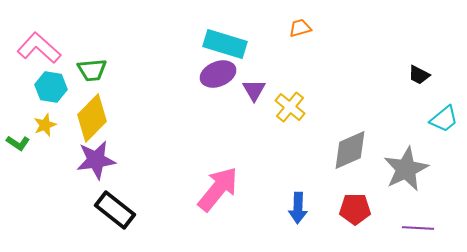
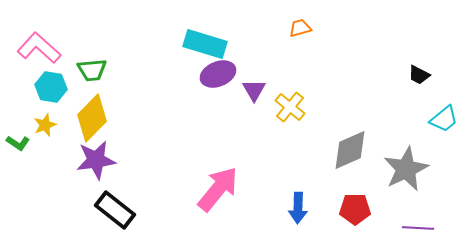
cyan rectangle: moved 20 px left
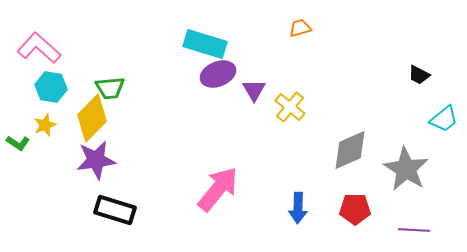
green trapezoid: moved 18 px right, 18 px down
gray star: rotated 15 degrees counterclockwise
black rectangle: rotated 21 degrees counterclockwise
purple line: moved 4 px left, 2 px down
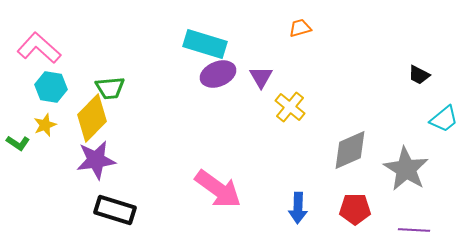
purple triangle: moved 7 px right, 13 px up
pink arrow: rotated 87 degrees clockwise
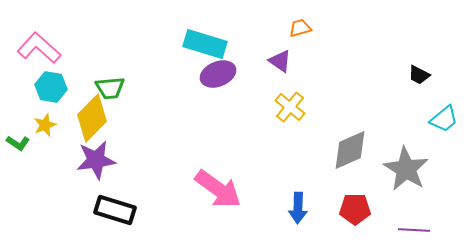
purple triangle: moved 19 px right, 16 px up; rotated 25 degrees counterclockwise
